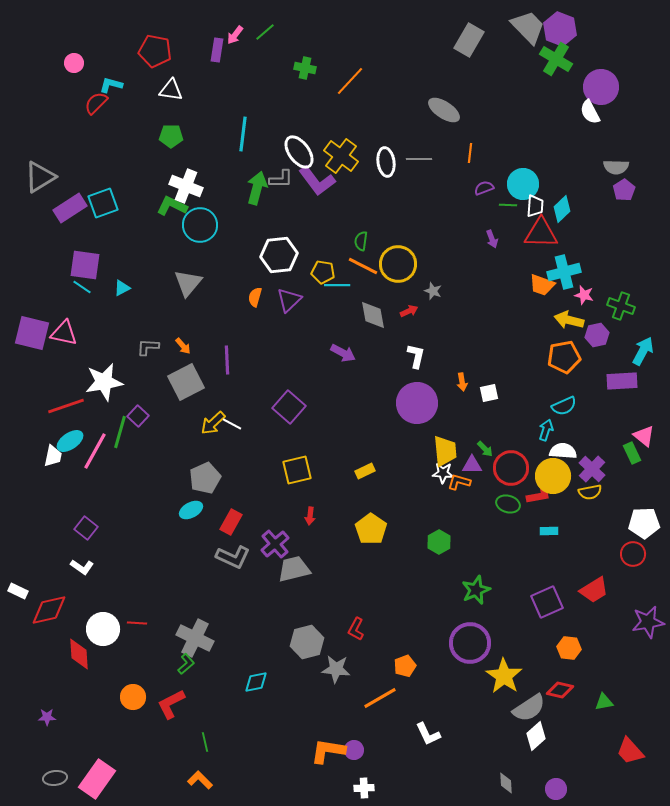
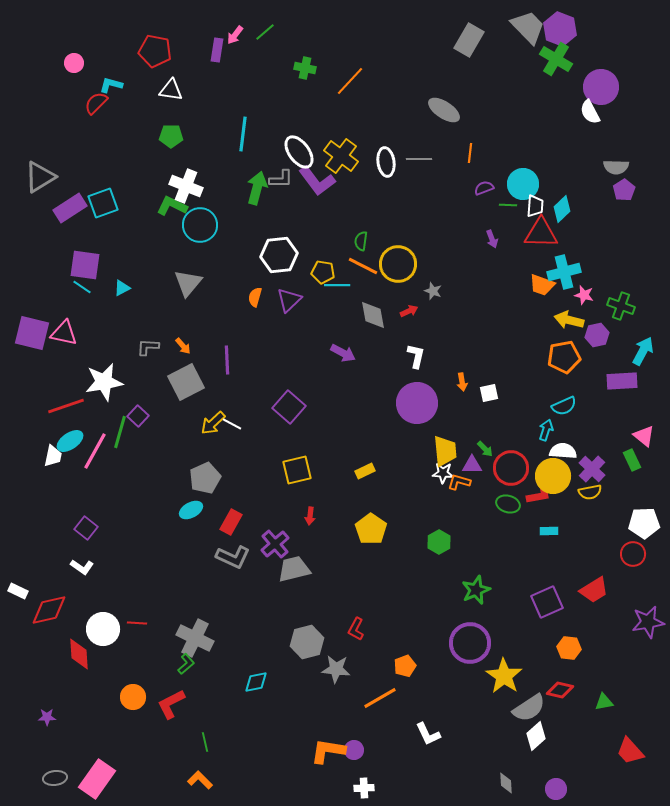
green rectangle at (632, 453): moved 7 px down
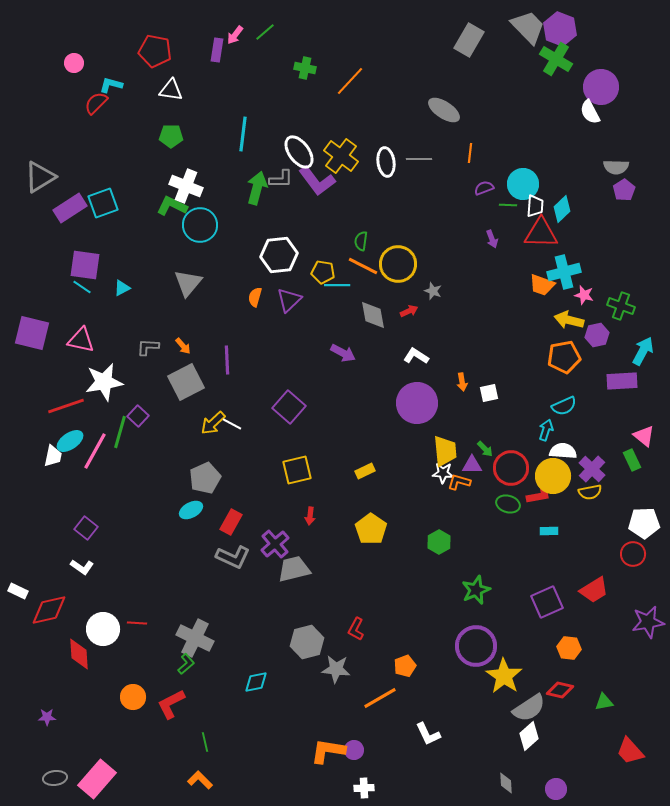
pink triangle at (64, 333): moved 17 px right, 7 px down
white L-shape at (416, 356): rotated 70 degrees counterclockwise
purple circle at (470, 643): moved 6 px right, 3 px down
white diamond at (536, 736): moved 7 px left
pink rectangle at (97, 779): rotated 6 degrees clockwise
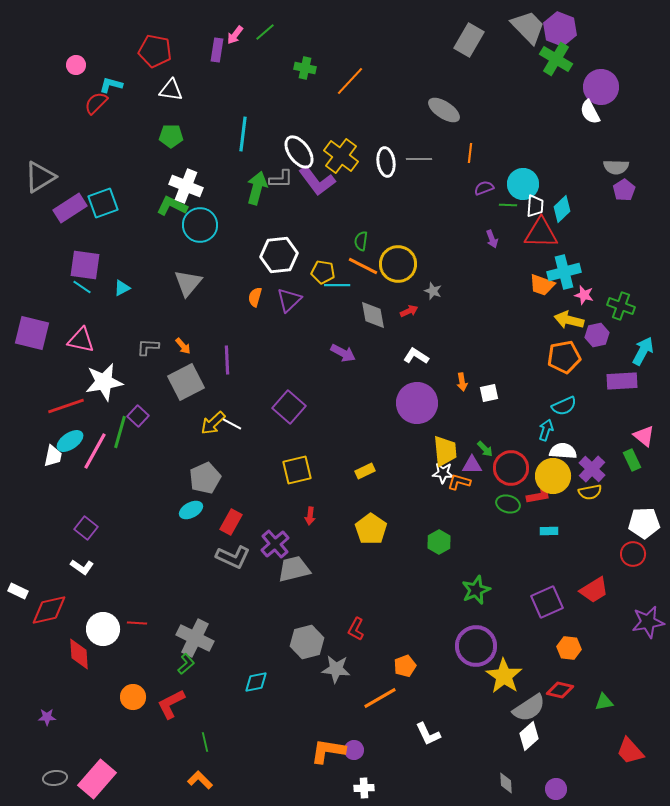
pink circle at (74, 63): moved 2 px right, 2 px down
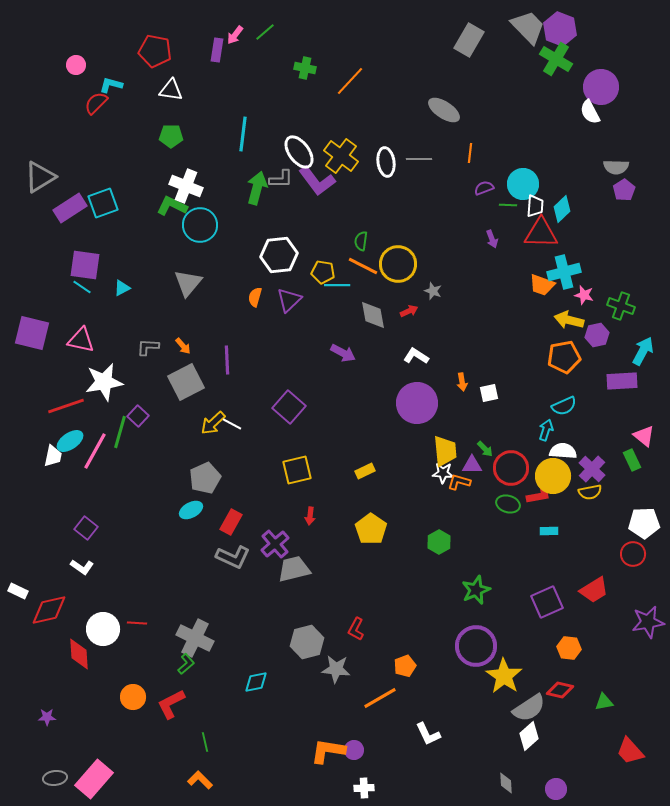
pink rectangle at (97, 779): moved 3 px left
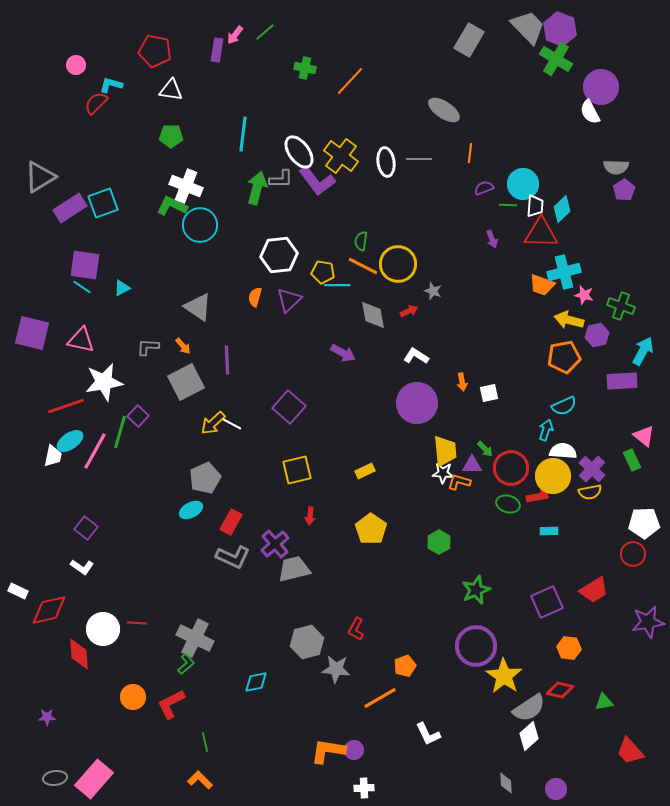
gray triangle at (188, 283): moved 10 px right, 24 px down; rotated 36 degrees counterclockwise
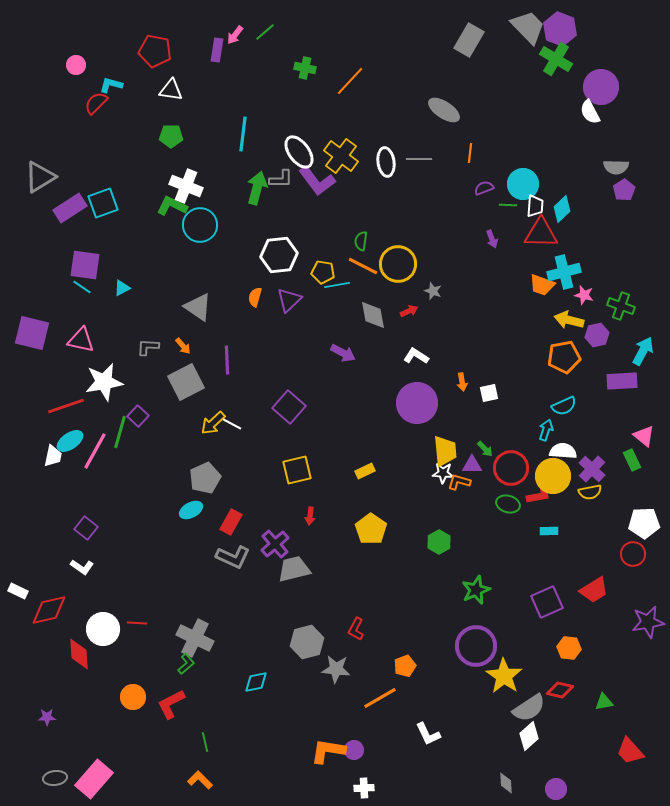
cyan line at (337, 285): rotated 10 degrees counterclockwise
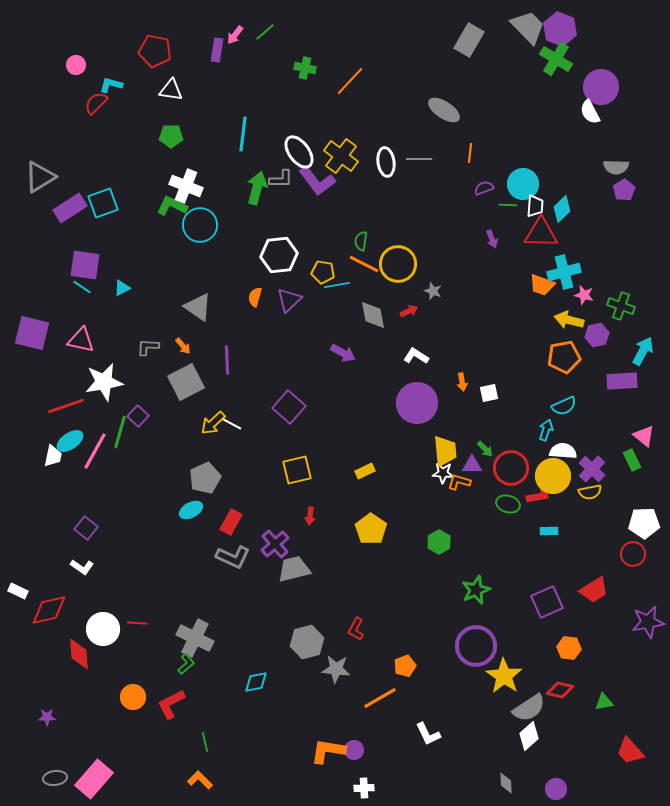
orange line at (363, 266): moved 1 px right, 2 px up
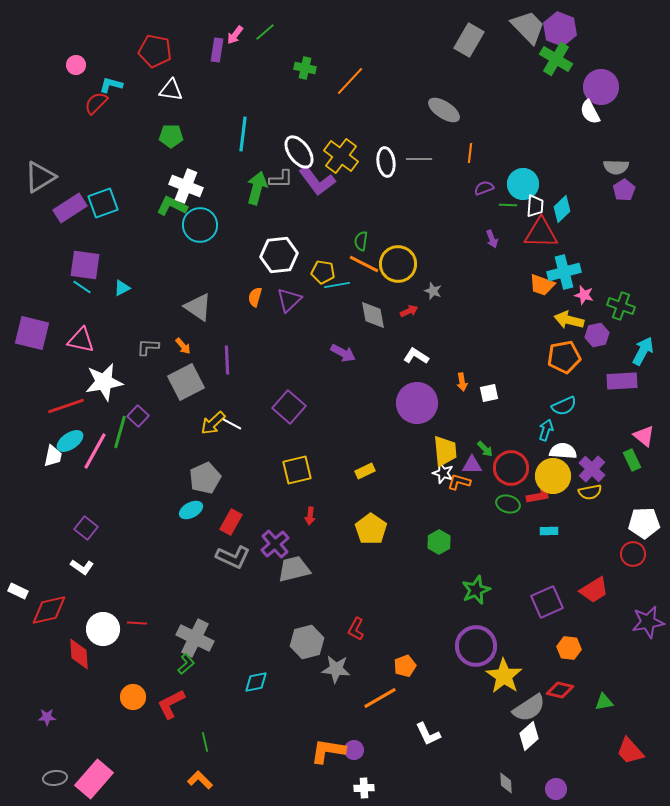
white star at (443, 473): rotated 15 degrees clockwise
